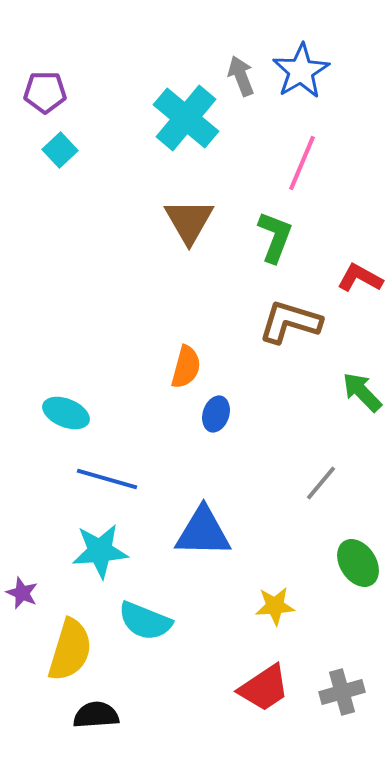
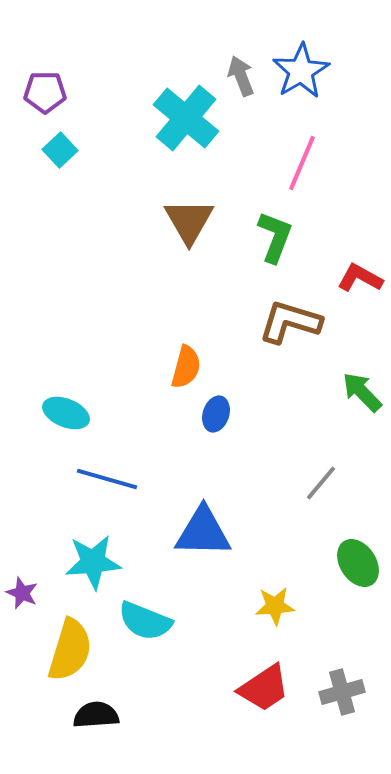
cyan star: moved 7 px left, 11 px down
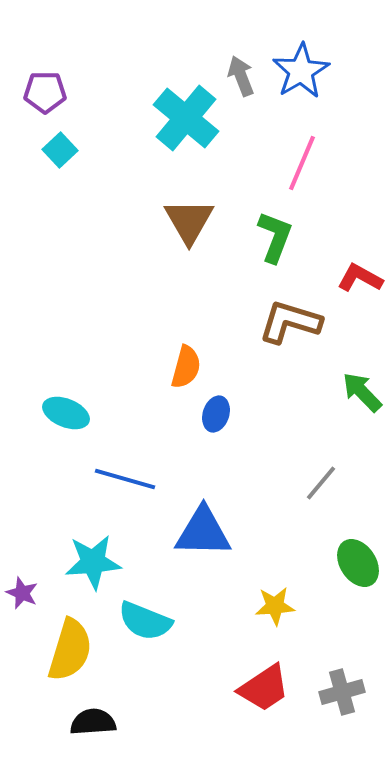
blue line: moved 18 px right
black semicircle: moved 3 px left, 7 px down
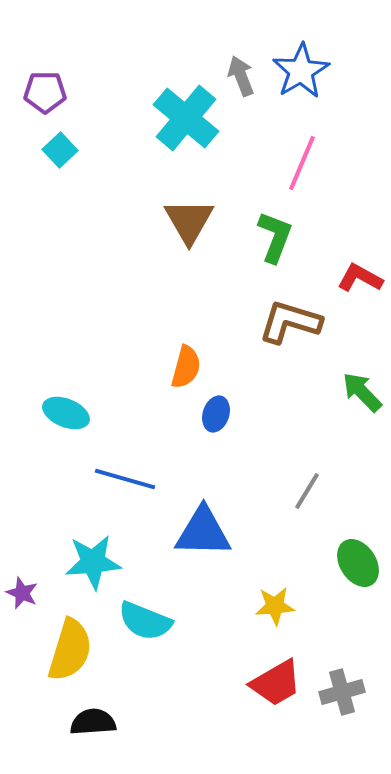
gray line: moved 14 px left, 8 px down; rotated 9 degrees counterclockwise
red trapezoid: moved 12 px right, 5 px up; rotated 4 degrees clockwise
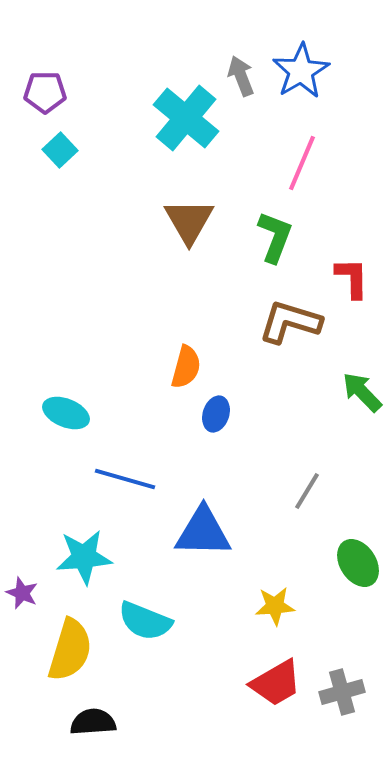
red L-shape: moved 8 px left; rotated 60 degrees clockwise
cyan star: moved 9 px left, 5 px up
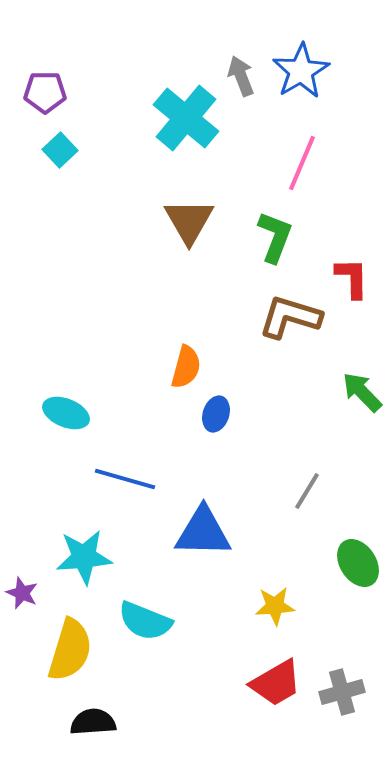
brown L-shape: moved 5 px up
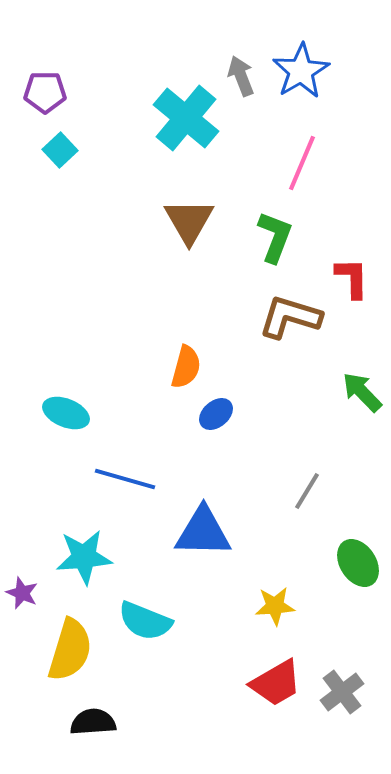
blue ellipse: rotated 32 degrees clockwise
gray cross: rotated 21 degrees counterclockwise
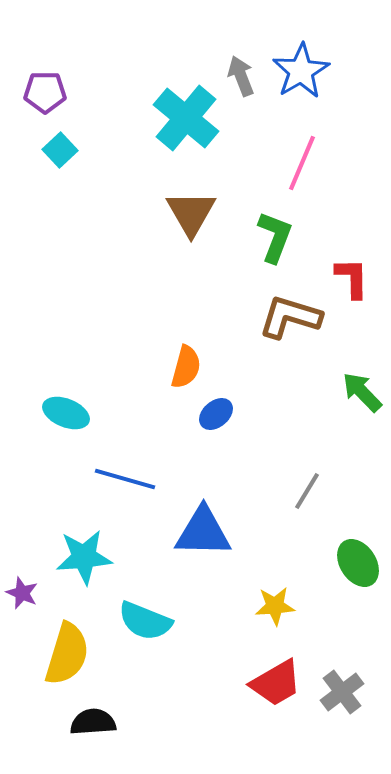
brown triangle: moved 2 px right, 8 px up
yellow semicircle: moved 3 px left, 4 px down
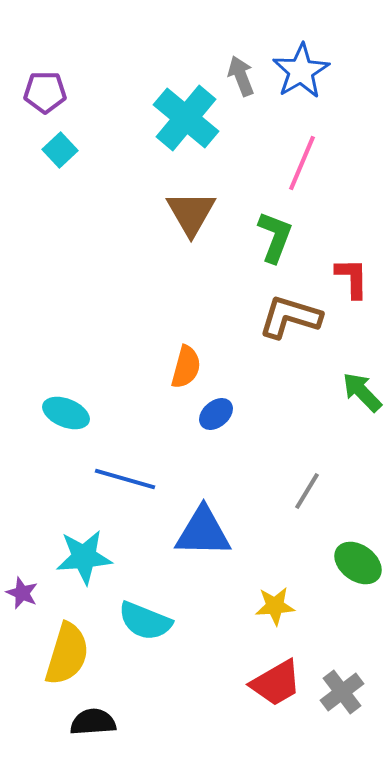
green ellipse: rotated 21 degrees counterclockwise
